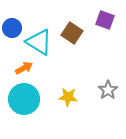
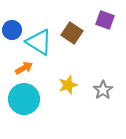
blue circle: moved 2 px down
gray star: moved 5 px left
yellow star: moved 12 px up; rotated 24 degrees counterclockwise
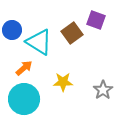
purple square: moved 9 px left
brown square: rotated 20 degrees clockwise
orange arrow: rotated 12 degrees counterclockwise
yellow star: moved 5 px left, 3 px up; rotated 18 degrees clockwise
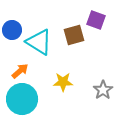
brown square: moved 2 px right, 2 px down; rotated 20 degrees clockwise
orange arrow: moved 4 px left, 3 px down
cyan circle: moved 2 px left
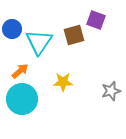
blue circle: moved 1 px up
cyan triangle: rotated 32 degrees clockwise
gray star: moved 8 px right, 1 px down; rotated 18 degrees clockwise
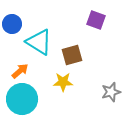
blue circle: moved 5 px up
brown square: moved 2 px left, 20 px down
cyan triangle: rotated 32 degrees counterclockwise
gray star: moved 1 px down
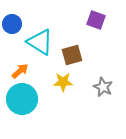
cyan triangle: moved 1 px right
gray star: moved 8 px left, 5 px up; rotated 30 degrees counterclockwise
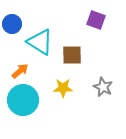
brown square: rotated 15 degrees clockwise
yellow star: moved 6 px down
cyan circle: moved 1 px right, 1 px down
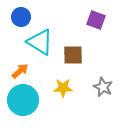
blue circle: moved 9 px right, 7 px up
brown square: moved 1 px right
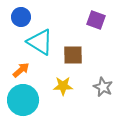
orange arrow: moved 1 px right, 1 px up
yellow star: moved 2 px up
